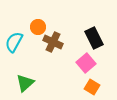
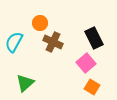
orange circle: moved 2 px right, 4 px up
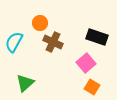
black rectangle: moved 3 px right, 1 px up; rotated 45 degrees counterclockwise
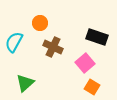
brown cross: moved 5 px down
pink square: moved 1 px left
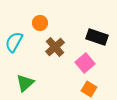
brown cross: moved 2 px right; rotated 24 degrees clockwise
orange square: moved 3 px left, 2 px down
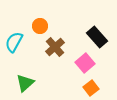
orange circle: moved 3 px down
black rectangle: rotated 30 degrees clockwise
orange square: moved 2 px right, 1 px up; rotated 21 degrees clockwise
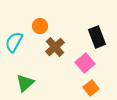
black rectangle: rotated 20 degrees clockwise
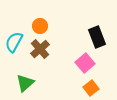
brown cross: moved 15 px left, 2 px down
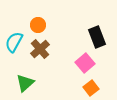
orange circle: moved 2 px left, 1 px up
